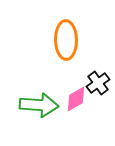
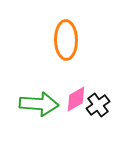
black cross: moved 22 px down
green arrow: moved 1 px up
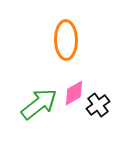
pink diamond: moved 2 px left, 6 px up
green arrow: rotated 42 degrees counterclockwise
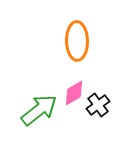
orange ellipse: moved 11 px right, 1 px down
green arrow: moved 6 px down
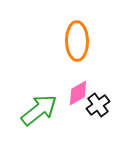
pink diamond: moved 4 px right
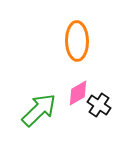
black cross: moved 1 px right; rotated 20 degrees counterclockwise
green arrow: rotated 6 degrees counterclockwise
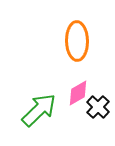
black cross: moved 1 px left, 2 px down; rotated 10 degrees clockwise
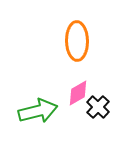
green arrow: moved 1 px left, 1 px down; rotated 30 degrees clockwise
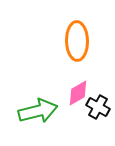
black cross: rotated 15 degrees counterclockwise
